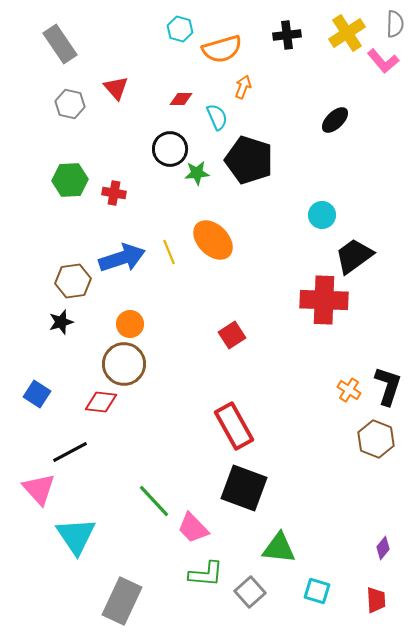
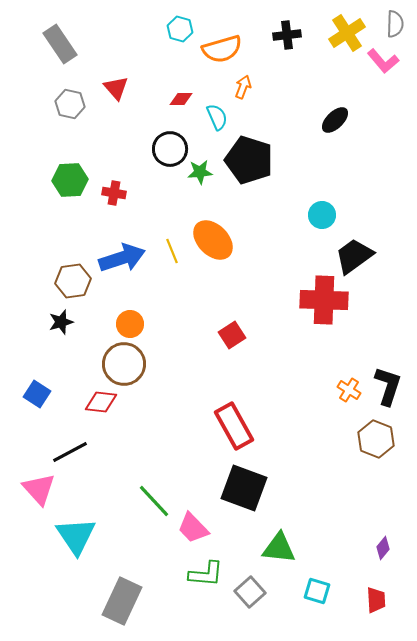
green star at (197, 173): moved 3 px right, 1 px up
yellow line at (169, 252): moved 3 px right, 1 px up
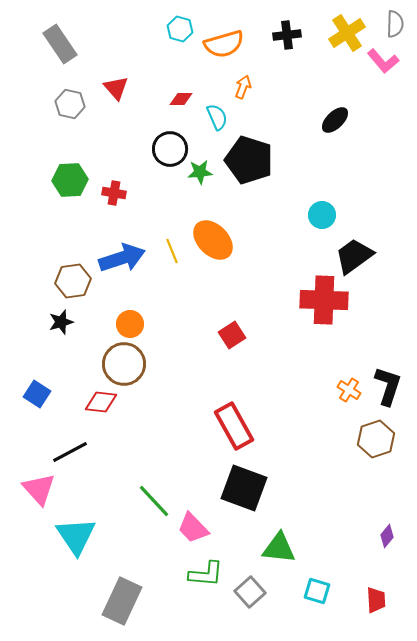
orange semicircle at (222, 49): moved 2 px right, 5 px up
brown hexagon at (376, 439): rotated 21 degrees clockwise
purple diamond at (383, 548): moved 4 px right, 12 px up
